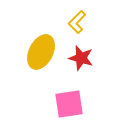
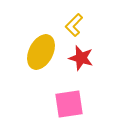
yellow L-shape: moved 3 px left, 3 px down
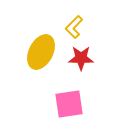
yellow L-shape: moved 2 px down
red star: rotated 15 degrees counterclockwise
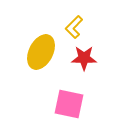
red star: moved 3 px right
pink square: rotated 20 degrees clockwise
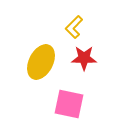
yellow ellipse: moved 10 px down
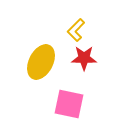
yellow L-shape: moved 2 px right, 3 px down
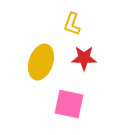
yellow L-shape: moved 4 px left, 6 px up; rotated 25 degrees counterclockwise
yellow ellipse: rotated 8 degrees counterclockwise
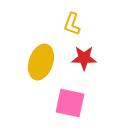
pink square: moved 1 px right, 1 px up
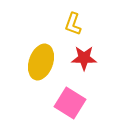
yellow L-shape: moved 1 px right
pink square: rotated 20 degrees clockwise
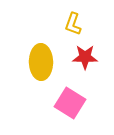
red star: moved 1 px right, 1 px up
yellow ellipse: rotated 20 degrees counterclockwise
